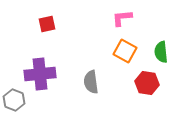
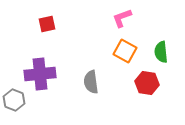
pink L-shape: rotated 15 degrees counterclockwise
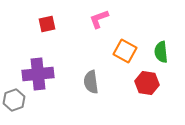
pink L-shape: moved 23 px left, 1 px down
purple cross: moved 2 px left
gray hexagon: rotated 20 degrees clockwise
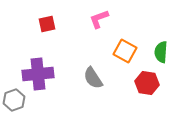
green semicircle: rotated 10 degrees clockwise
gray semicircle: moved 2 px right, 4 px up; rotated 25 degrees counterclockwise
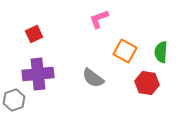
red square: moved 13 px left, 10 px down; rotated 12 degrees counterclockwise
gray semicircle: rotated 20 degrees counterclockwise
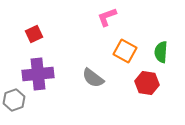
pink L-shape: moved 8 px right, 2 px up
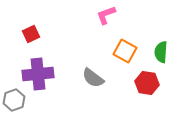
pink L-shape: moved 1 px left, 2 px up
red square: moved 3 px left
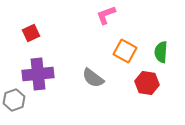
red square: moved 1 px up
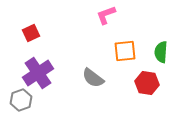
orange square: rotated 35 degrees counterclockwise
purple cross: moved 1 px up; rotated 28 degrees counterclockwise
gray hexagon: moved 7 px right
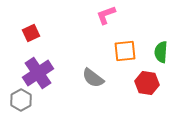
gray hexagon: rotated 10 degrees counterclockwise
